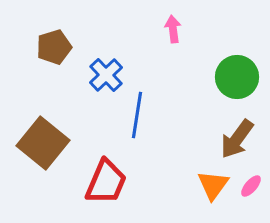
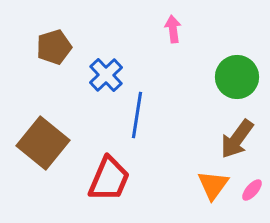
red trapezoid: moved 3 px right, 3 px up
pink ellipse: moved 1 px right, 4 px down
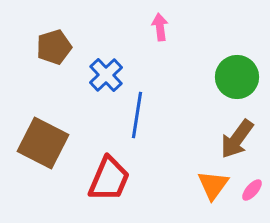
pink arrow: moved 13 px left, 2 px up
brown square: rotated 12 degrees counterclockwise
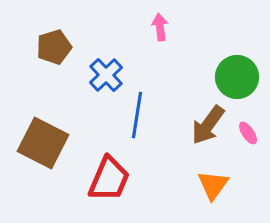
brown arrow: moved 29 px left, 14 px up
pink ellipse: moved 4 px left, 57 px up; rotated 75 degrees counterclockwise
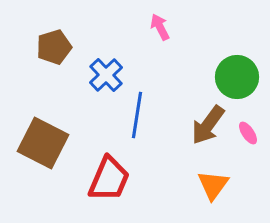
pink arrow: rotated 20 degrees counterclockwise
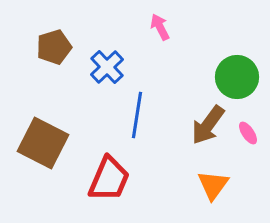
blue cross: moved 1 px right, 8 px up
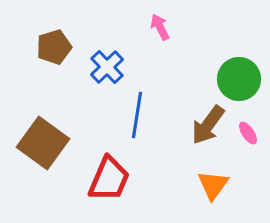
green circle: moved 2 px right, 2 px down
brown square: rotated 9 degrees clockwise
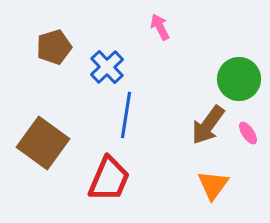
blue line: moved 11 px left
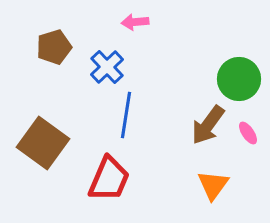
pink arrow: moved 25 px left, 5 px up; rotated 68 degrees counterclockwise
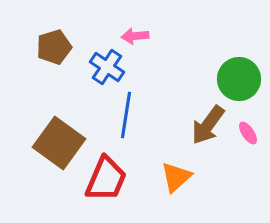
pink arrow: moved 14 px down
blue cross: rotated 12 degrees counterclockwise
brown square: moved 16 px right
red trapezoid: moved 3 px left
orange triangle: moved 37 px left, 8 px up; rotated 12 degrees clockwise
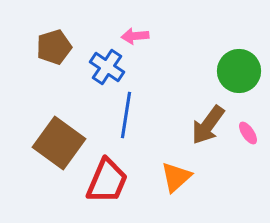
green circle: moved 8 px up
red trapezoid: moved 1 px right, 2 px down
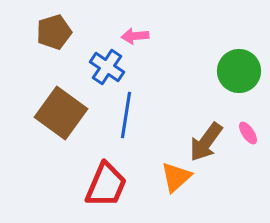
brown pentagon: moved 15 px up
brown arrow: moved 2 px left, 17 px down
brown square: moved 2 px right, 30 px up
red trapezoid: moved 1 px left, 4 px down
